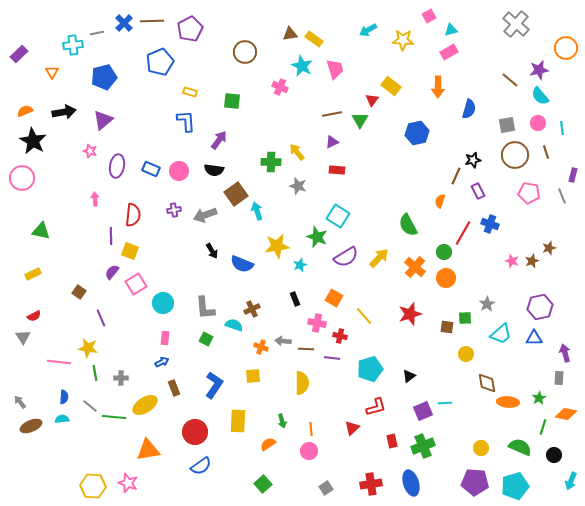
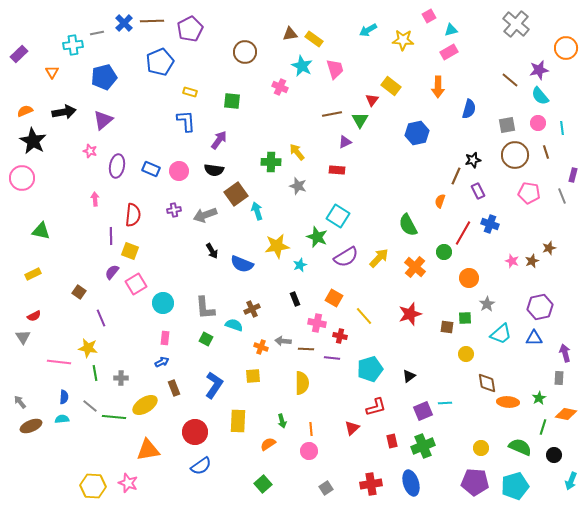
purple triangle at (332, 142): moved 13 px right
orange circle at (446, 278): moved 23 px right
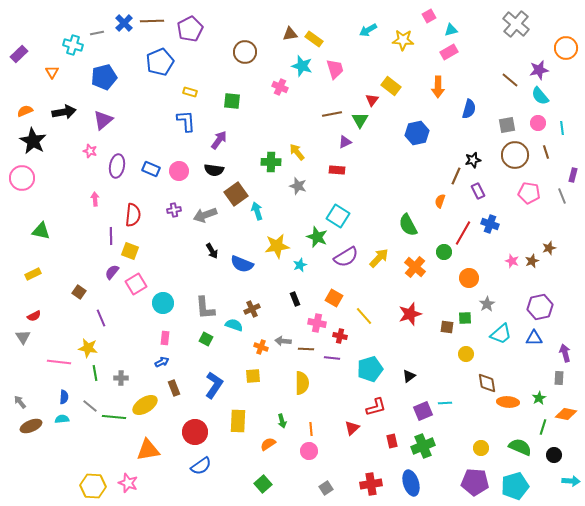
cyan cross at (73, 45): rotated 24 degrees clockwise
cyan star at (302, 66): rotated 10 degrees counterclockwise
cyan arrow at (571, 481): rotated 108 degrees counterclockwise
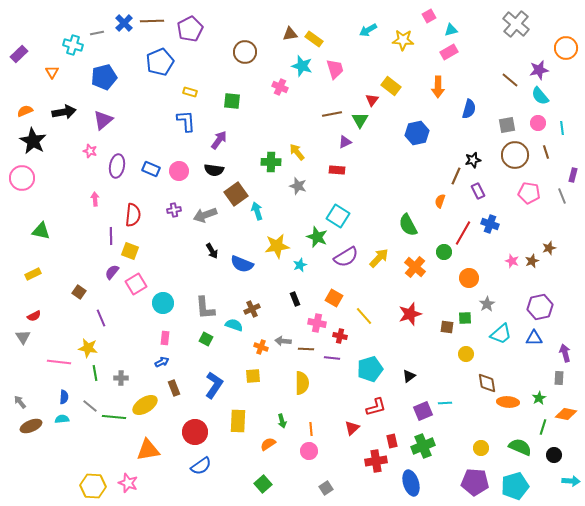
red cross at (371, 484): moved 5 px right, 23 px up
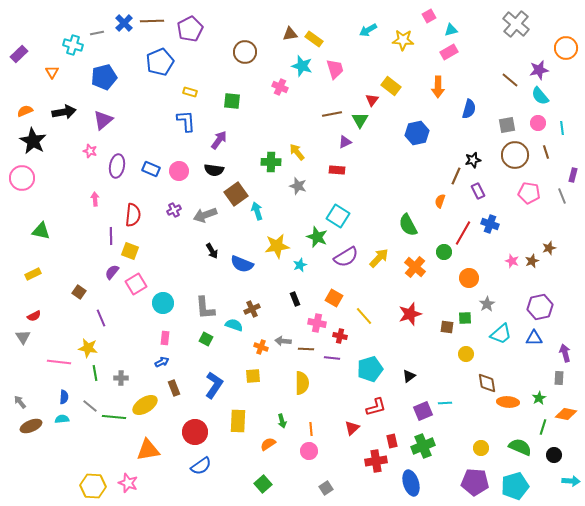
purple cross at (174, 210): rotated 16 degrees counterclockwise
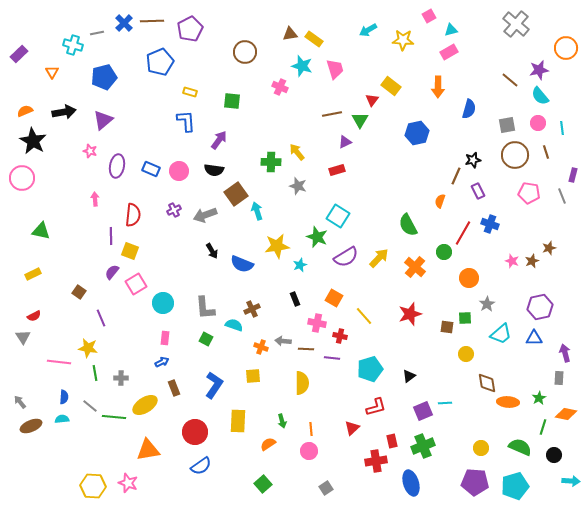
red rectangle at (337, 170): rotated 21 degrees counterclockwise
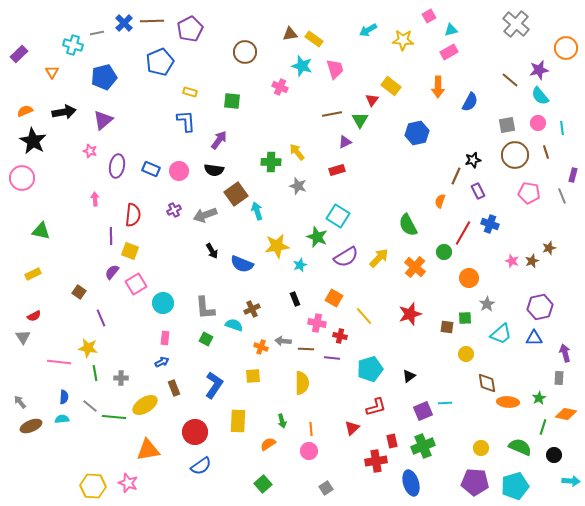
blue semicircle at (469, 109): moved 1 px right, 7 px up; rotated 12 degrees clockwise
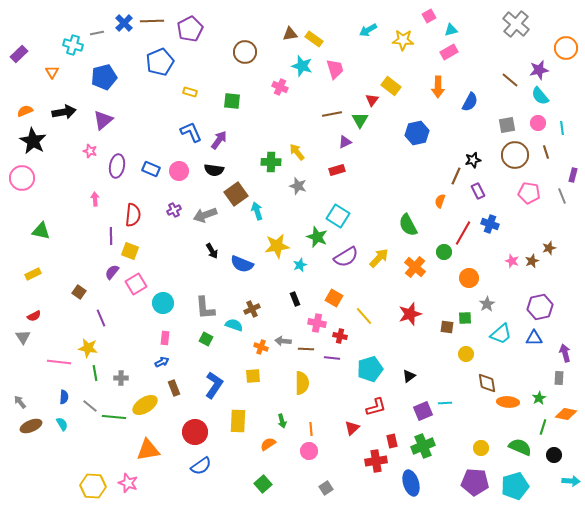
blue L-shape at (186, 121): moved 5 px right, 11 px down; rotated 20 degrees counterclockwise
cyan semicircle at (62, 419): moved 5 px down; rotated 64 degrees clockwise
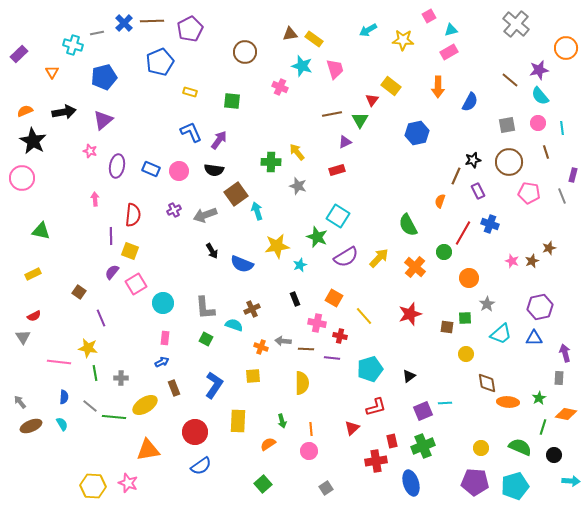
brown circle at (515, 155): moved 6 px left, 7 px down
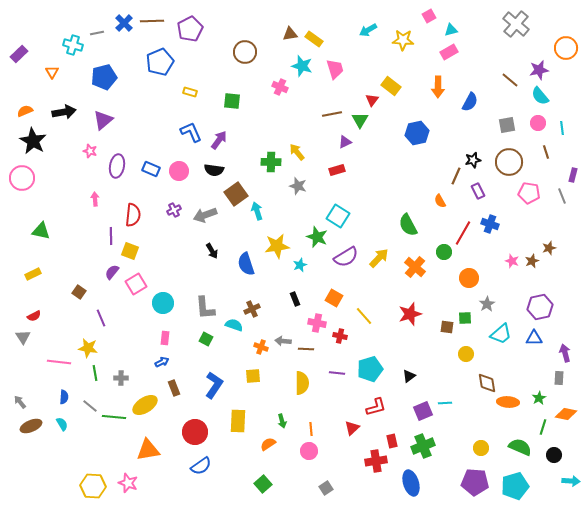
orange semicircle at (440, 201): rotated 48 degrees counterclockwise
blue semicircle at (242, 264): moved 4 px right; rotated 50 degrees clockwise
purple line at (332, 358): moved 5 px right, 15 px down
